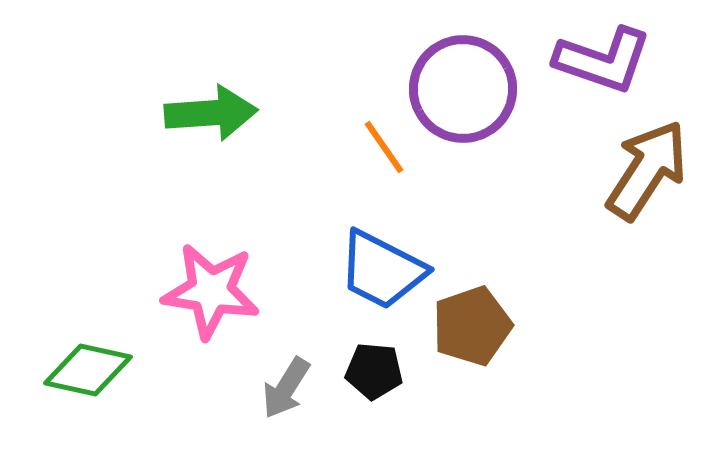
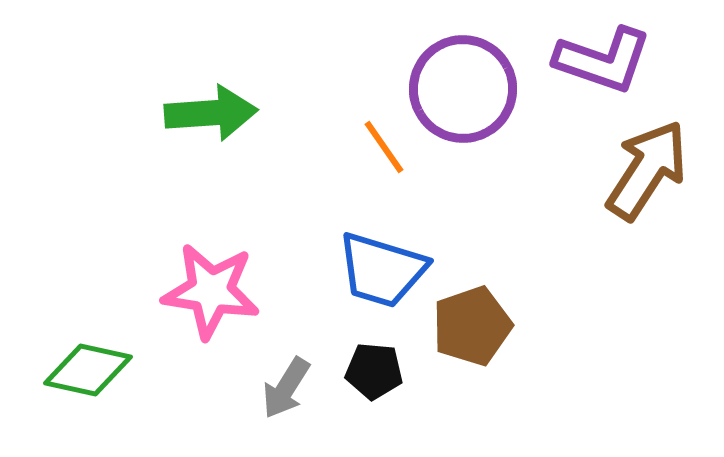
blue trapezoid: rotated 10 degrees counterclockwise
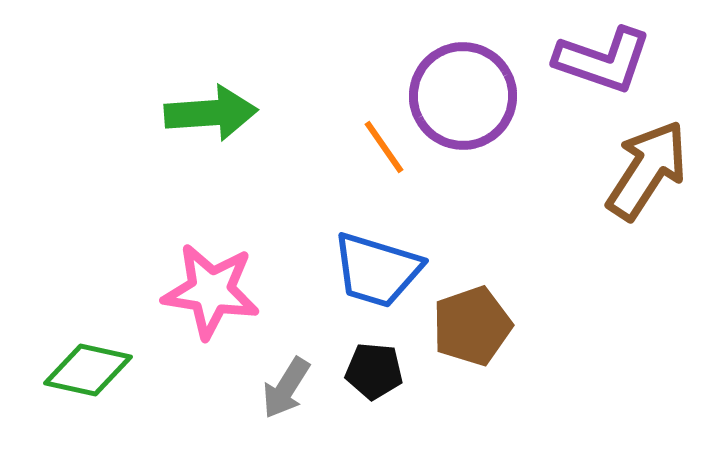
purple circle: moved 7 px down
blue trapezoid: moved 5 px left
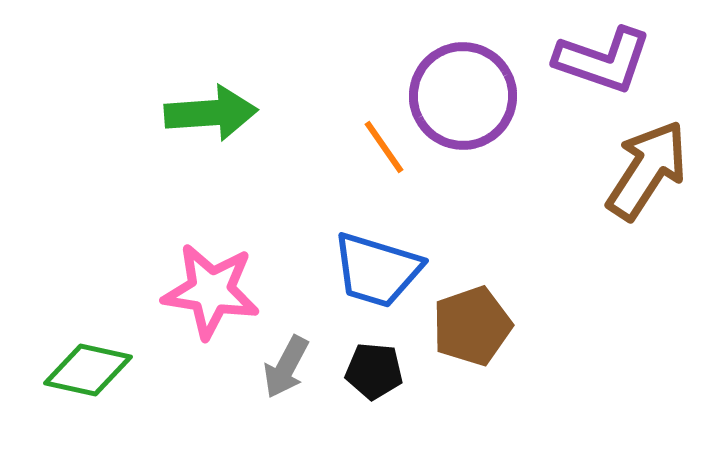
gray arrow: moved 21 px up; rotated 4 degrees counterclockwise
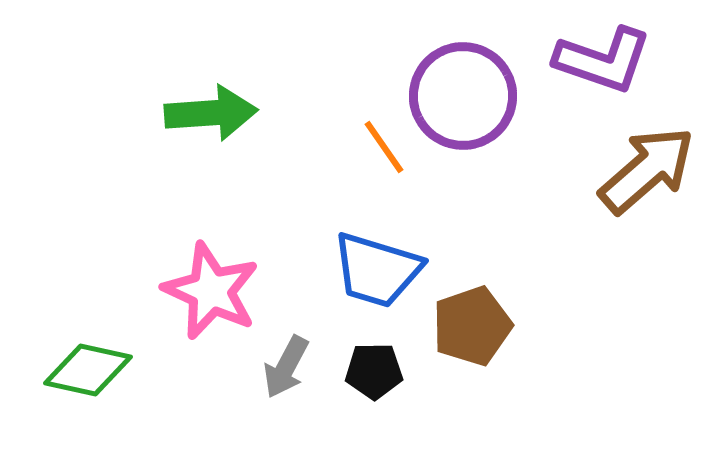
brown arrow: rotated 16 degrees clockwise
pink star: rotated 16 degrees clockwise
black pentagon: rotated 6 degrees counterclockwise
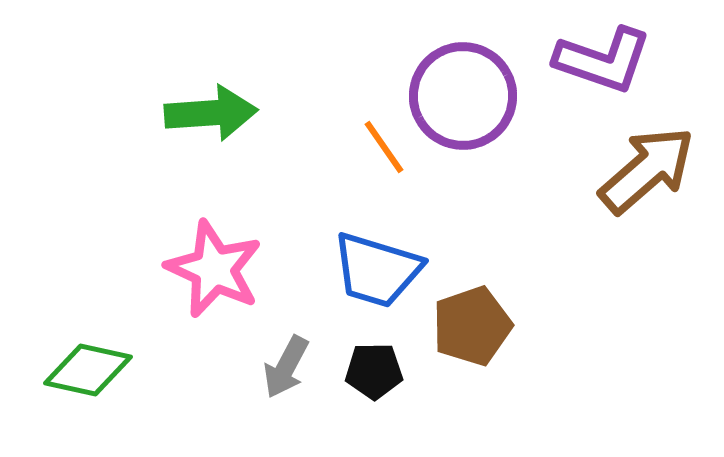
pink star: moved 3 px right, 22 px up
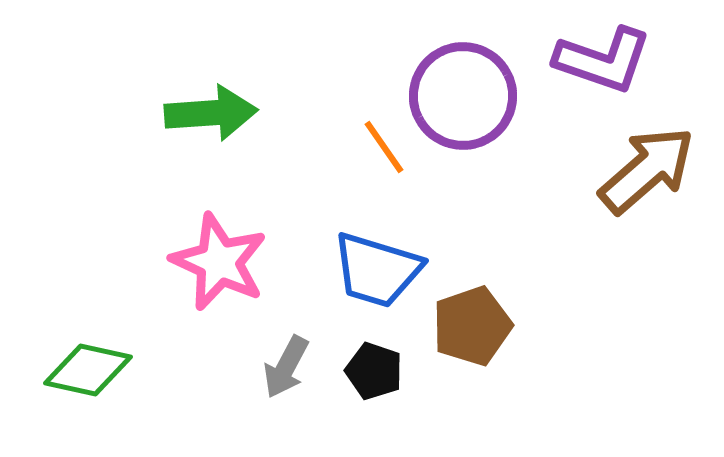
pink star: moved 5 px right, 7 px up
black pentagon: rotated 20 degrees clockwise
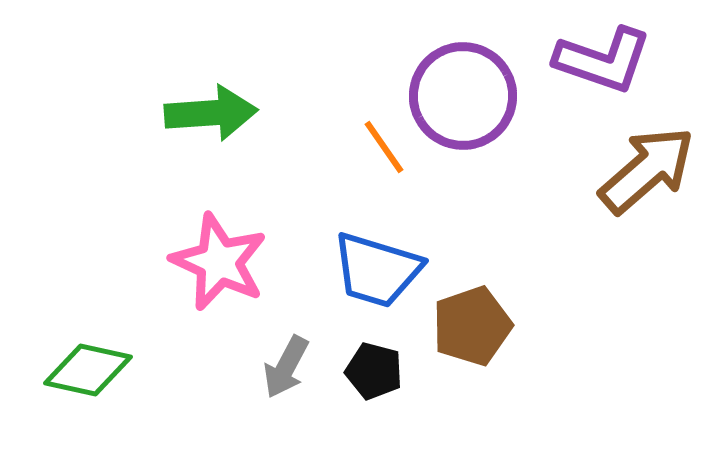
black pentagon: rotated 4 degrees counterclockwise
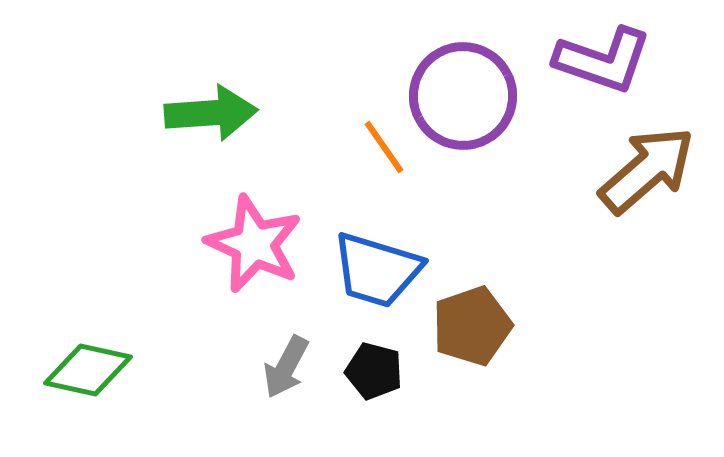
pink star: moved 35 px right, 18 px up
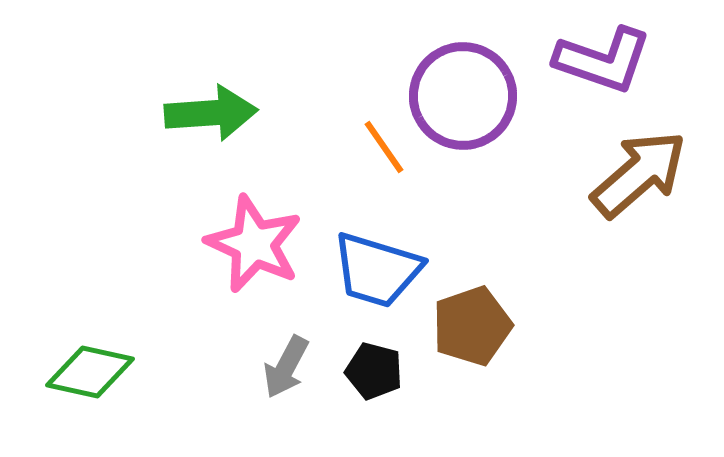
brown arrow: moved 8 px left, 4 px down
green diamond: moved 2 px right, 2 px down
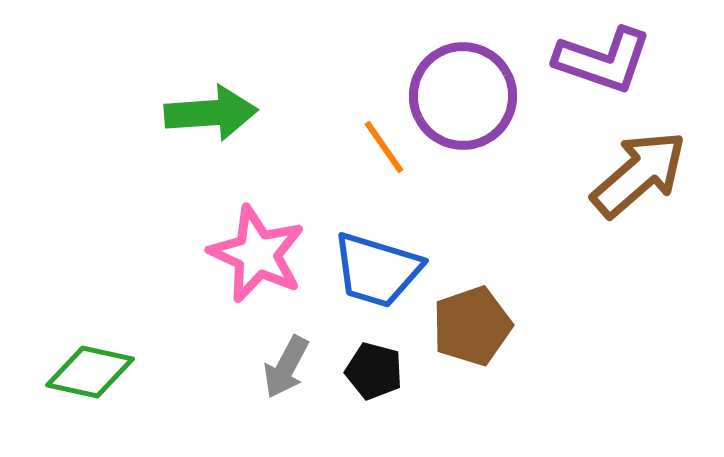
pink star: moved 3 px right, 10 px down
